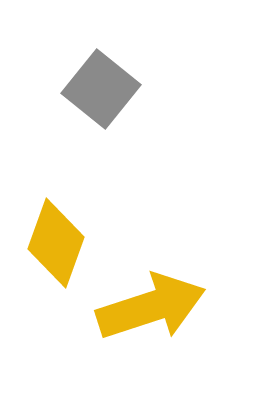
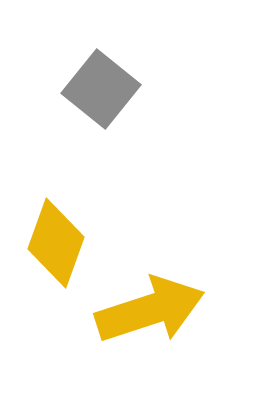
yellow arrow: moved 1 px left, 3 px down
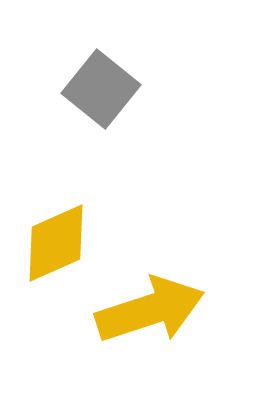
yellow diamond: rotated 46 degrees clockwise
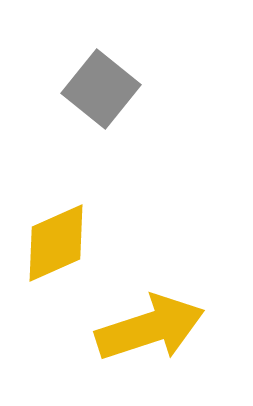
yellow arrow: moved 18 px down
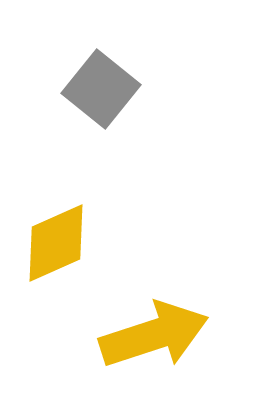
yellow arrow: moved 4 px right, 7 px down
